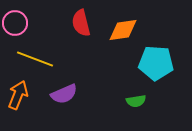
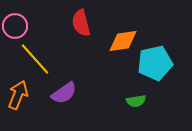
pink circle: moved 3 px down
orange diamond: moved 11 px down
yellow line: rotated 27 degrees clockwise
cyan pentagon: moved 1 px left; rotated 16 degrees counterclockwise
purple semicircle: moved 1 px up; rotated 12 degrees counterclockwise
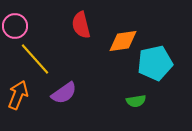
red semicircle: moved 2 px down
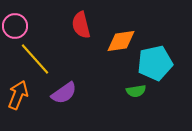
orange diamond: moved 2 px left
green semicircle: moved 10 px up
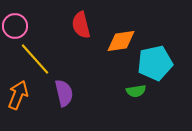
purple semicircle: rotated 68 degrees counterclockwise
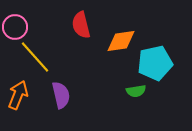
pink circle: moved 1 px down
yellow line: moved 2 px up
purple semicircle: moved 3 px left, 2 px down
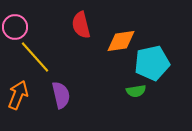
cyan pentagon: moved 3 px left
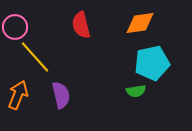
orange diamond: moved 19 px right, 18 px up
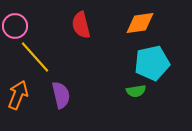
pink circle: moved 1 px up
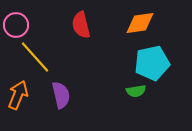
pink circle: moved 1 px right, 1 px up
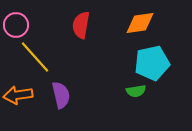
red semicircle: rotated 24 degrees clockwise
orange arrow: rotated 120 degrees counterclockwise
